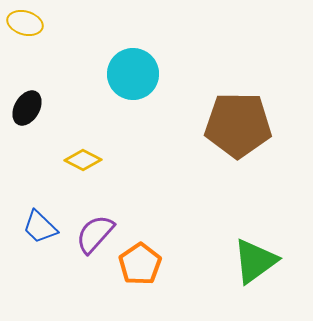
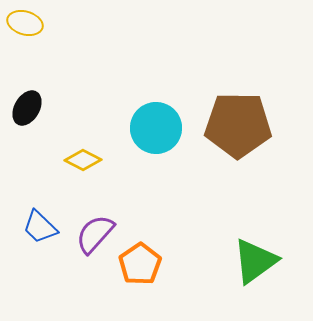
cyan circle: moved 23 px right, 54 px down
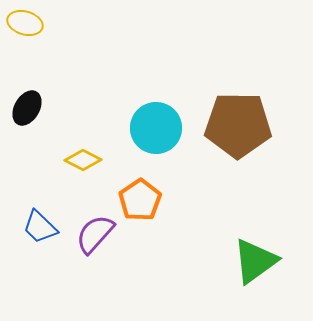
orange pentagon: moved 64 px up
